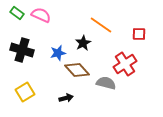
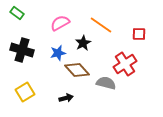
pink semicircle: moved 19 px right, 8 px down; rotated 54 degrees counterclockwise
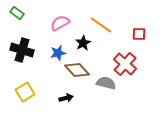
red cross: rotated 15 degrees counterclockwise
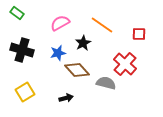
orange line: moved 1 px right
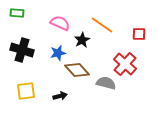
green rectangle: rotated 32 degrees counterclockwise
pink semicircle: rotated 54 degrees clockwise
black star: moved 1 px left, 3 px up
yellow square: moved 1 px right, 1 px up; rotated 24 degrees clockwise
black arrow: moved 6 px left, 2 px up
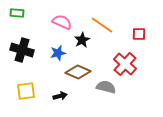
pink semicircle: moved 2 px right, 1 px up
brown diamond: moved 1 px right, 2 px down; rotated 25 degrees counterclockwise
gray semicircle: moved 4 px down
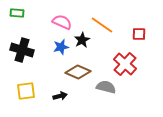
blue star: moved 3 px right, 6 px up
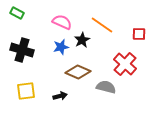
green rectangle: rotated 24 degrees clockwise
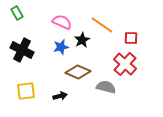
green rectangle: rotated 32 degrees clockwise
red square: moved 8 px left, 4 px down
black cross: rotated 10 degrees clockwise
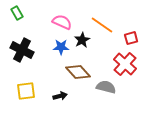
red square: rotated 16 degrees counterclockwise
blue star: rotated 14 degrees clockwise
brown diamond: rotated 25 degrees clockwise
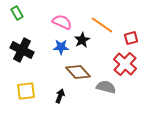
black arrow: rotated 56 degrees counterclockwise
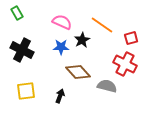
red cross: rotated 15 degrees counterclockwise
gray semicircle: moved 1 px right, 1 px up
